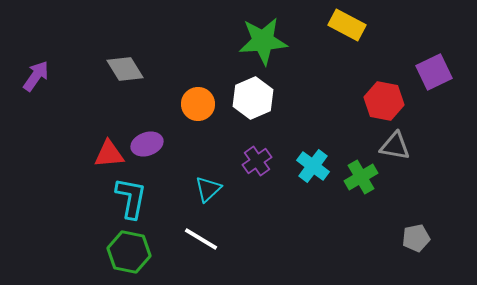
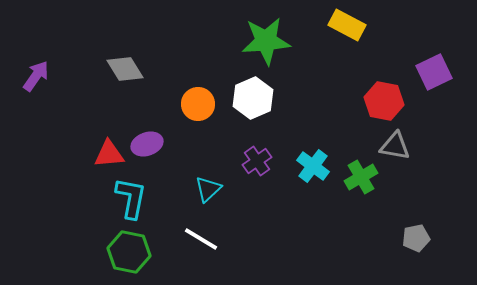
green star: moved 3 px right
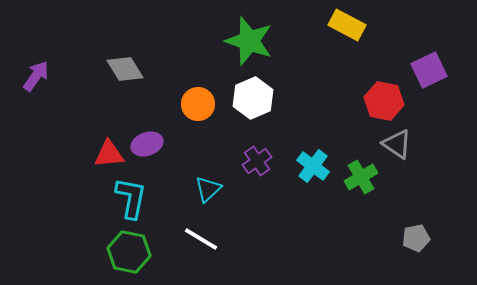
green star: moved 17 px left; rotated 24 degrees clockwise
purple square: moved 5 px left, 2 px up
gray triangle: moved 2 px right, 2 px up; rotated 24 degrees clockwise
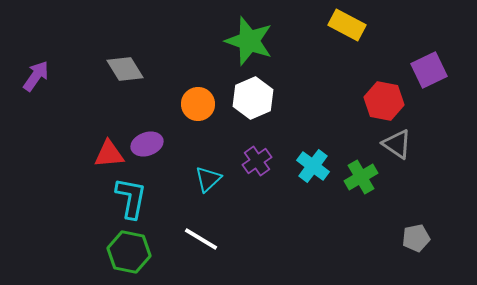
cyan triangle: moved 10 px up
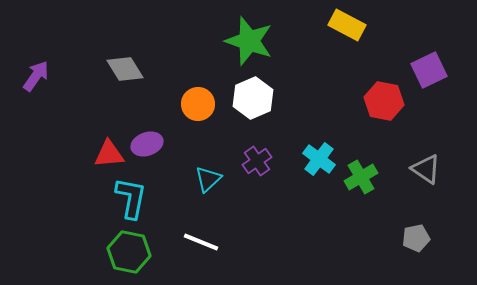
gray triangle: moved 29 px right, 25 px down
cyan cross: moved 6 px right, 7 px up
white line: moved 3 px down; rotated 9 degrees counterclockwise
